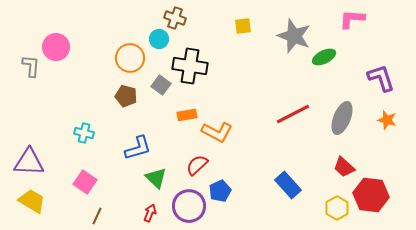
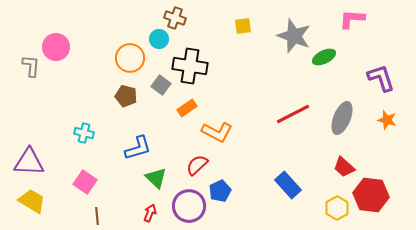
orange rectangle: moved 7 px up; rotated 24 degrees counterclockwise
brown line: rotated 30 degrees counterclockwise
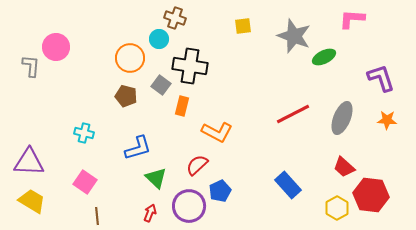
orange rectangle: moved 5 px left, 2 px up; rotated 42 degrees counterclockwise
orange star: rotated 12 degrees counterclockwise
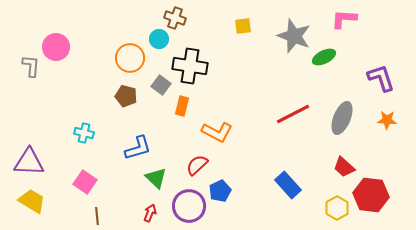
pink L-shape: moved 8 px left
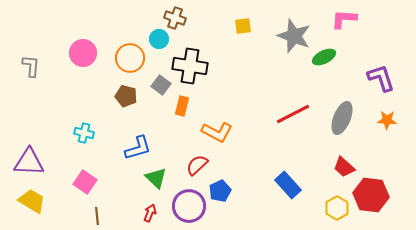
pink circle: moved 27 px right, 6 px down
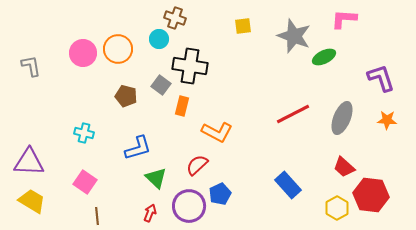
orange circle: moved 12 px left, 9 px up
gray L-shape: rotated 15 degrees counterclockwise
blue pentagon: moved 3 px down
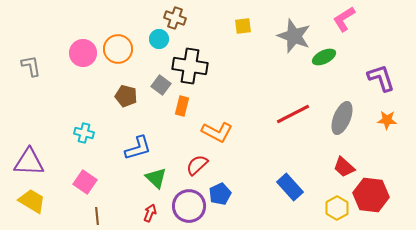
pink L-shape: rotated 36 degrees counterclockwise
blue rectangle: moved 2 px right, 2 px down
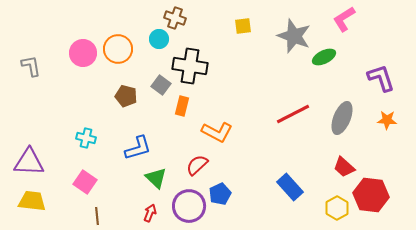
cyan cross: moved 2 px right, 5 px down
yellow trapezoid: rotated 24 degrees counterclockwise
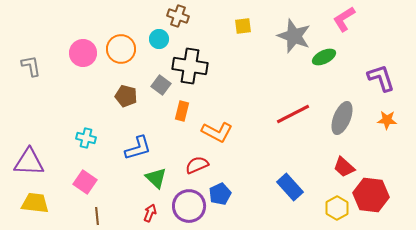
brown cross: moved 3 px right, 2 px up
orange circle: moved 3 px right
orange rectangle: moved 5 px down
red semicircle: rotated 20 degrees clockwise
yellow trapezoid: moved 3 px right, 2 px down
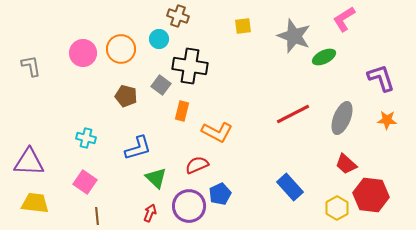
red trapezoid: moved 2 px right, 3 px up
